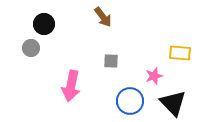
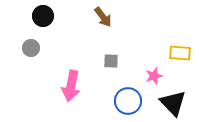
black circle: moved 1 px left, 8 px up
blue circle: moved 2 px left
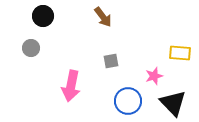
gray square: rotated 14 degrees counterclockwise
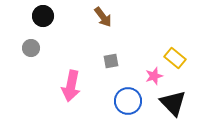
yellow rectangle: moved 5 px left, 5 px down; rotated 35 degrees clockwise
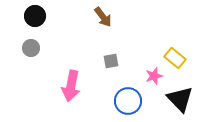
black circle: moved 8 px left
black triangle: moved 7 px right, 4 px up
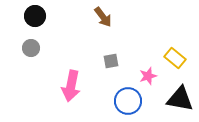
pink star: moved 6 px left
black triangle: rotated 36 degrees counterclockwise
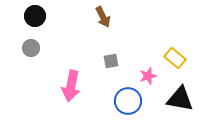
brown arrow: rotated 10 degrees clockwise
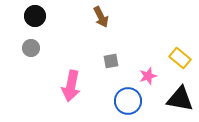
brown arrow: moved 2 px left
yellow rectangle: moved 5 px right
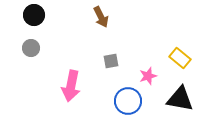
black circle: moved 1 px left, 1 px up
